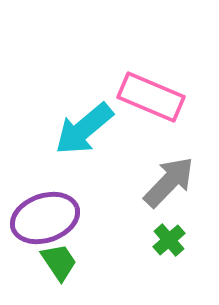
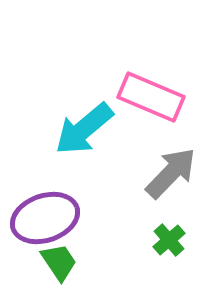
gray arrow: moved 2 px right, 9 px up
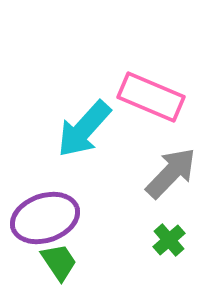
cyan arrow: rotated 8 degrees counterclockwise
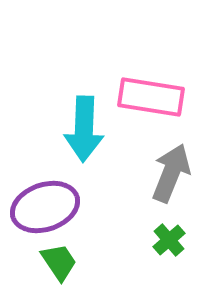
pink rectangle: rotated 14 degrees counterclockwise
cyan arrow: rotated 40 degrees counterclockwise
gray arrow: rotated 22 degrees counterclockwise
purple ellipse: moved 11 px up
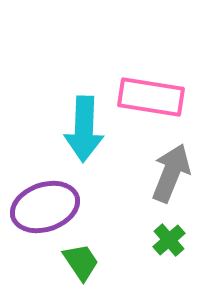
green trapezoid: moved 22 px right
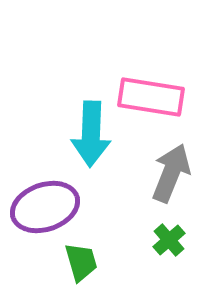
cyan arrow: moved 7 px right, 5 px down
green trapezoid: rotated 18 degrees clockwise
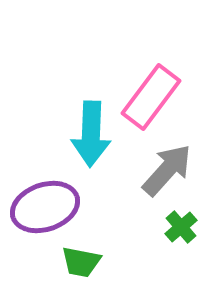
pink rectangle: rotated 62 degrees counterclockwise
gray arrow: moved 4 px left, 3 px up; rotated 20 degrees clockwise
green cross: moved 12 px right, 13 px up
green trapezoid: rotated 117 degrees clockwise
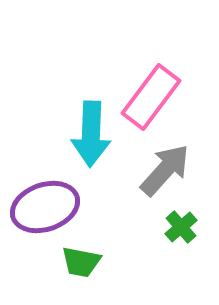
gray arrow: moved 2 px left
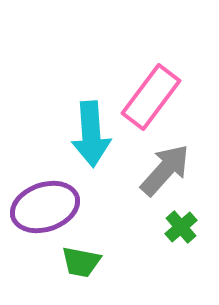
cyan arrow: rotated 6 degrees counterclockwise
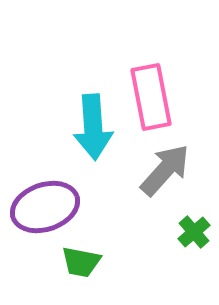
pink rectangle: rotated 48 degrees counterclockwise
cyan arrow: moved 2 px right, 7 px up
green cross: moved 13 px right, 5 px down
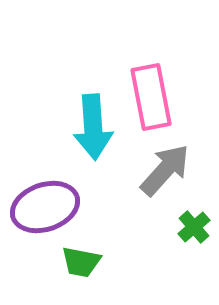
green cross: moved 5 px up
